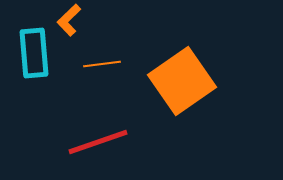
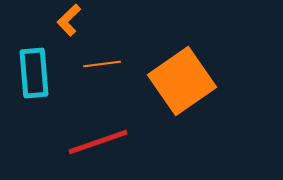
cyan rectangle: moved 20 px down
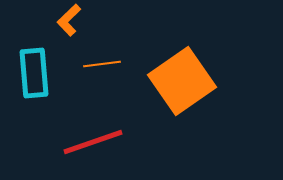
red line: moved 5 px left
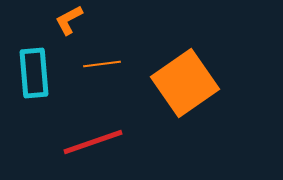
orange L-shape: rotated 16 degrees clockwise
orange square: moved 3 px right, 2 px down
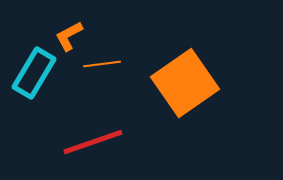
orange L-shape: moved 16 px down
cyan rectangle: rotated 36 degrees clockwise
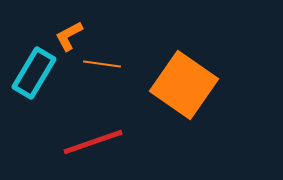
orange line: rotated 15 degrees clockwise
orange square: moved 1 px left, 2 px down; rotated 20 degrees counterclockwise
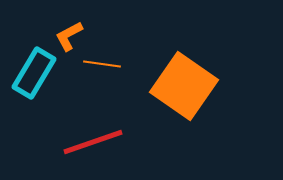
orange square: moved 1 px down
